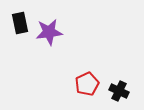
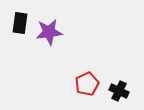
black rectangle: rotated 20 degrees clockwise
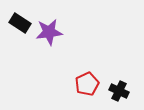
black rectangle: rotated 65 degrees counterclockwise
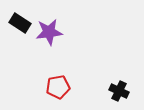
red pentagon: moved 29 px left, 3 px down; rotated 15 degrees clockwise
